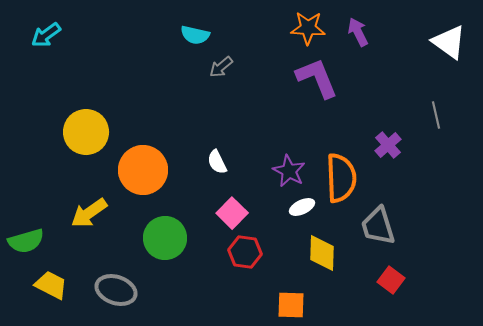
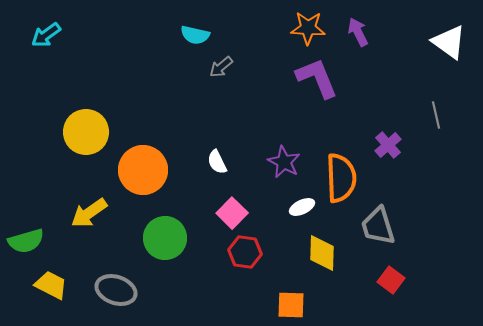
purple star: moved 5 px left, 9 px up
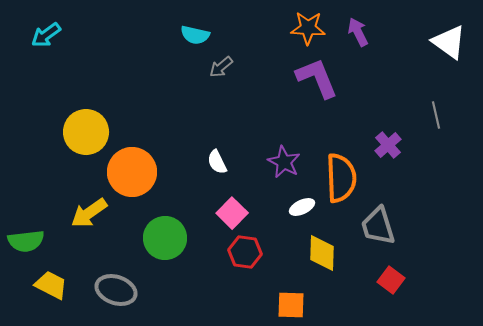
orange circle: moved 11 px left, 2 px down
green semicircle: rotated 9 degrees clockwise
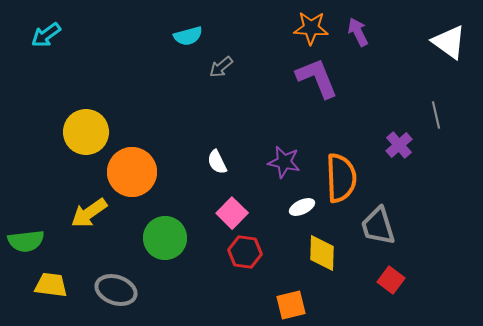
orange star: moved 3 px right
cyan semicircle: moved 7 px left, 1 px down; rotated 28 degrees counterclockwise
purple cross: moved 11 px right
purple star: rotated 16 degrees counterclockwise
yellow trapezoid: rotated 20 degrees counterclockwise
orange square: rotated 16 degrees counterclockwise
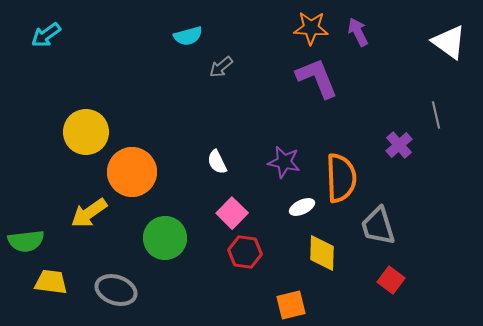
yellow trapezoid: moved 3 px up
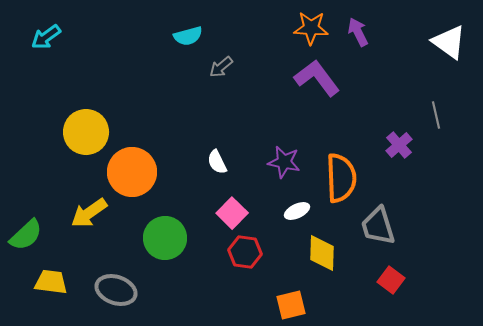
cyan arrow: moved 2 px down
purple L-shape: rotated 15 degrees counterclockwise
white ellipse: moved 5 px left, 4 px down
green semicircle: moved 6 px up; rotated 36 degrees counterclockwise
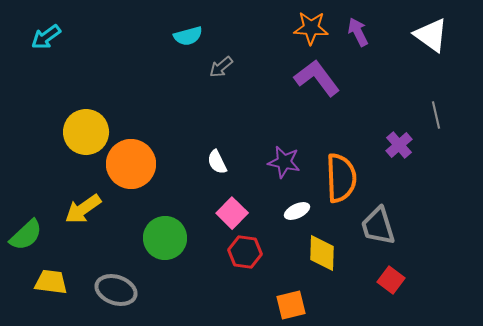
white triangle: moved 18 px left, 7 px up
orange circle: moved 1 px left, 8 px up
yellow arrow: moved 6 px left, 4 px up
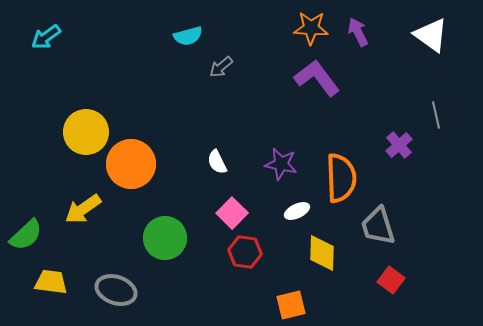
purple star: moved 3 px left, 2 px down
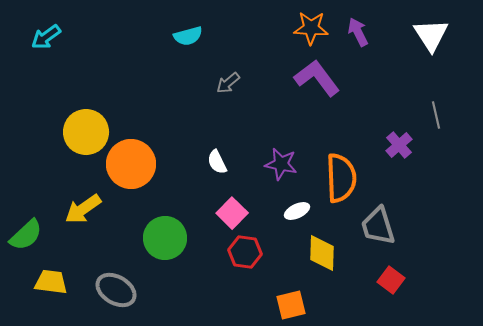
white triangle: rotated 21 degrees clockwise
gray arrow: moved 7 px right, 16 px down
gray ellipse: rotated 12 degrees clockwise
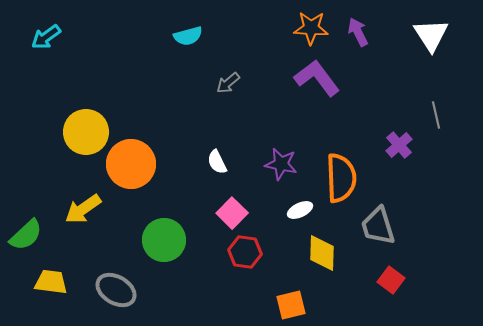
white ellipse: moved 3 px right, 1 px up
green circle: moved 1 px left, 2 px down
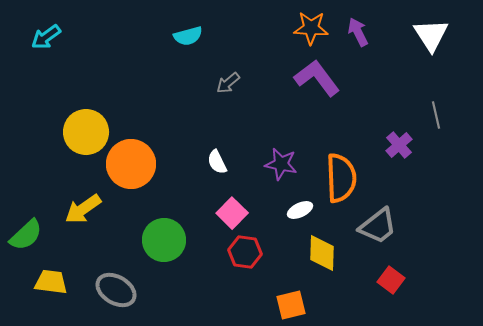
gray trapezoid: rotated 111 degrees counterclockwise
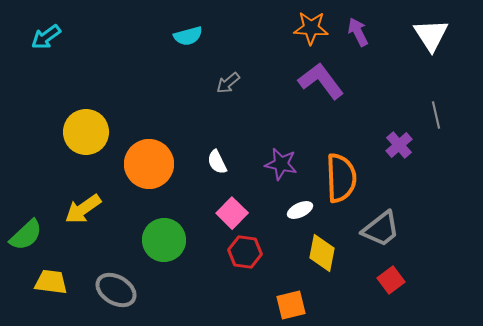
purple L-shape: moved 4 px right, 3 px down
orange circle: moved 18 px right
gray trapezoid: moved 3 px right, 3 px down
yellow diamond: rotated 9 degrees clockwise
red square: rotated 16 degrees clockwise
